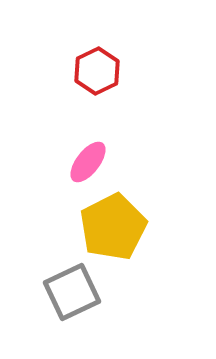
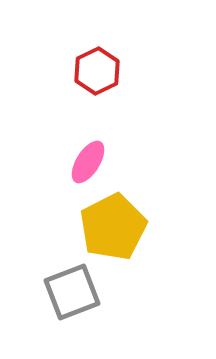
pink ellipse: rotated 6 degrees counterclockwise
gray square: rotated 4 degrees clockwise
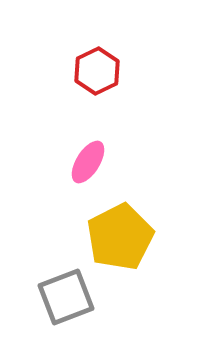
yellow pentagon: moved 7 px right, 10 px down
gray square: moved 6 px left, 5 px down
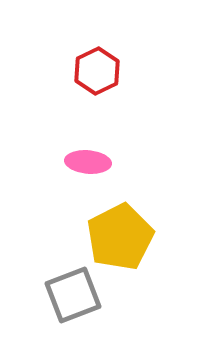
pink ellipse: rotated 63 degrees clockwise
gray square: moved 7 px right, 2 px up
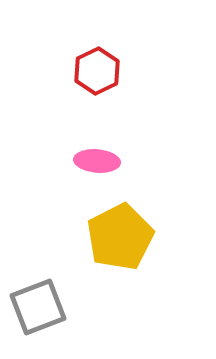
pink ellipse: moved 9 px right, 1 px up
gray square: moved 35 px left, 12 px down
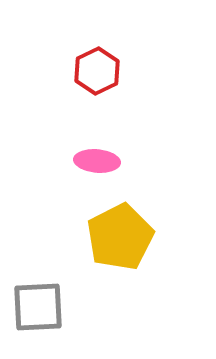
gray square: rotated 18 degrees clockwise
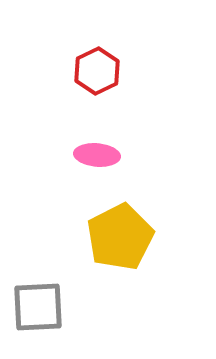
pink ellipse: moved 6 px up
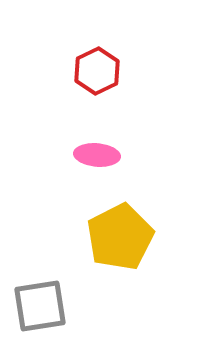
gray square: moved 2 px right, 1 px up; rotated 6 degrees counterclockwise
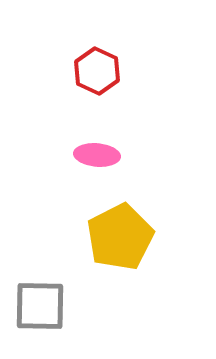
red hexagon: rotated 9 degrees counterclockwise
gray square: rotated 10 degrees clockwise
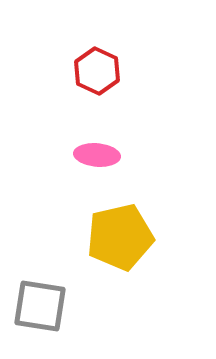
yellow pentagon: rotated 14 degrees clockwise
gray square: rotated 8 degrees clockwise
